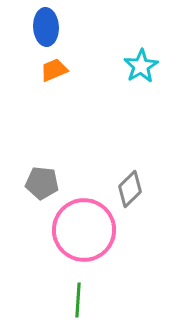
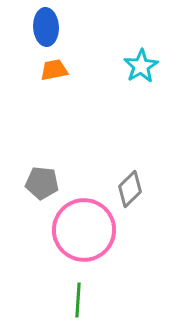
orange trapezoid: rotated 12 degrees clockwise
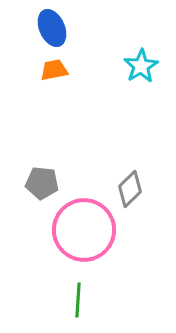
blue ellipse: moved 6 px right, 1 px down; rotated 21 degrees counterclockwise
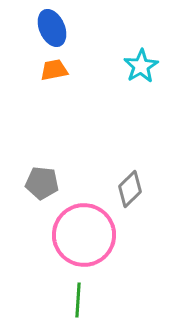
pink circle: moved 5 px down
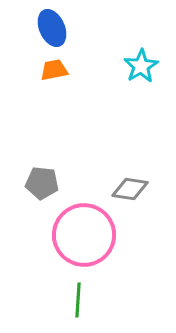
gray diamond: rotated 54 degrees clockwise
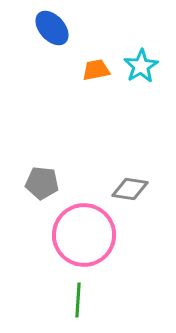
blue ellipse: rotated 18 degrees counterclockwise
orange trapezoid: moved 42 px right
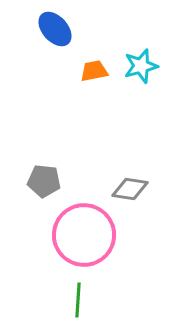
blue ellipse: moved 3 px right, 1 px down
cyan star: rotated 16 degrees clockwise
orange trapezoid: moved 2 px left, 1 px down
gray pentagon: moved 2 px right, 2 px up
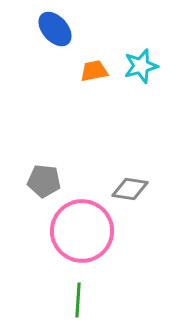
pink circle: moved 2 px left, 4 px up
